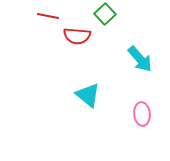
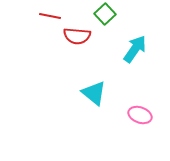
red line: moved 2 px right
cyan arrow: moved 5 px left, 10 px up; rotated 104 degrees counterclockwise
cyan triangle: moved 6 px right, 2 px up
pink ellipse: moved 2 px left, 1 px down; rotated 65 degrees counterclockwise
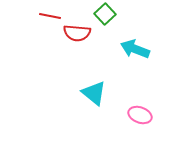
red semicircle: moved 3 px up
cyan arrow: rotated 104 degrees counterclockwise
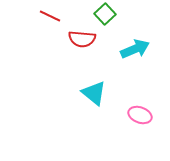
red line: rotated 15 degrees clockwise
red semicircle: moved 5 px right, 6 px down
cyan arrow: rotated 136 degrees clockwise
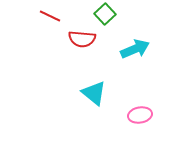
pink ellipse: rotated 30 degrees counterclockwise
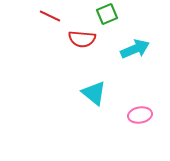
green square: moved 2 px right; rotated 20 degrees clockwise
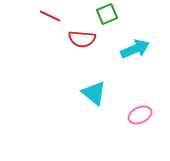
pink ellipse: rotated 15 degrees counterclockwise
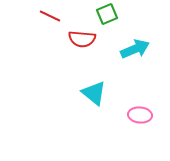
pink ellipse: rotated 30 degrees clockwise
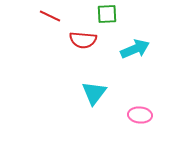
green square: rotated 20 degrees clockwise
red semicircle: moved 1 px right, 1 px down
cyan triangle: rotated 28 degrees clockwise
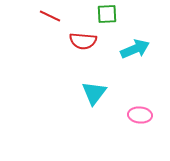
red semicircle: moved 1 px down
